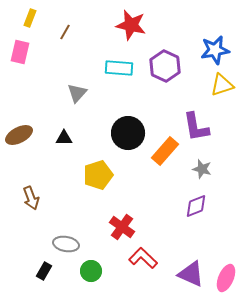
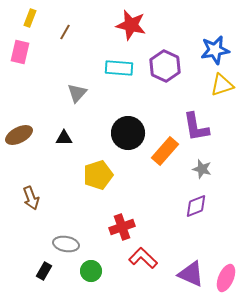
red cross: rotated 35 degrees clockwise
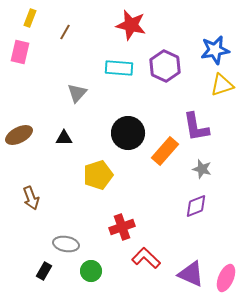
red L-shape: moved 3 px right
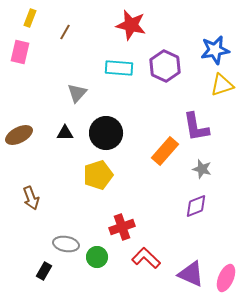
black circle: moved 22 px left
black triangle: moved 1 px right, 5 px up
green circle: moved 6 px right, 14 px up
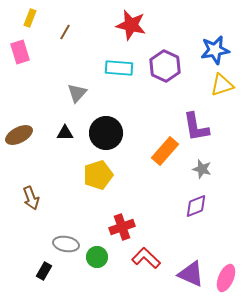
pink rectangle: rotated 30 degrees counterclockwise
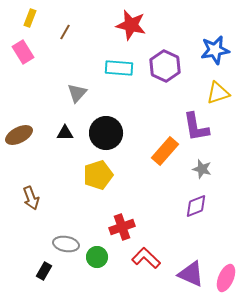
pink rectangle: moved 3 px right; rotated 15 degrees counterclockwise
yellow triangle: moved 4 px left, 8 px down
